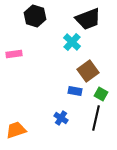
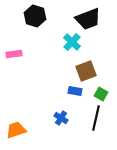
brown square: moved 2 px left; rotated 15 degrees clockwise
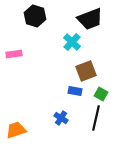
black trapezoid: moved 2 px right
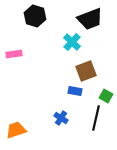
green square: moved 5 px right, 2 px down
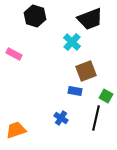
pink rectangle: rotated 35 degrees clockwise
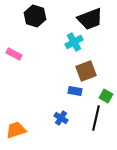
cyan cross: moved 2 px right; rotated 18 degrees clockwise
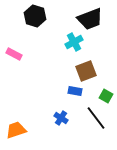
black line: rotated 50 degrees counterclockwise
